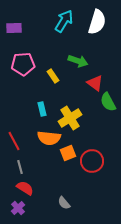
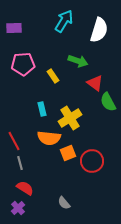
white semicircle: moved 2 px right, 8 px down
gray line: moved 4 px up
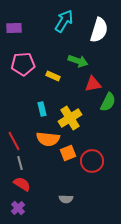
yellow rectangle: rotated 32 degrees counterclockwise
red triangle: moved 2 px left, 1 px down; rotated 48 degrees counterclockwise
green semicircle: rotated 126 degrees counterclockwise
orange semicircle: moved 1 px left, 1 px down
red semicircle: moved 3 px left, 4 px up
gray semicircle: moved 2 px right, 4 px up; rotated 48 degrees counterclockwise
